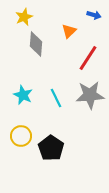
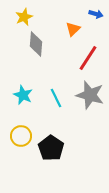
blue arrow: moved 2 px right, 1 px up
orange triangle: moved 4 px right, 2 px up
gray star: rotated 20 degrees clockwise
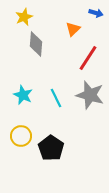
blue arrow: moved 1 px up
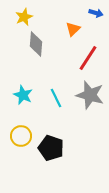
black pentagon: rotated 15 degrees counterclockwise
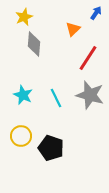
blue arrow: rotated 72 degrees counterclockwise
gray diamond: moved 2 px left
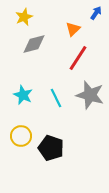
gray diamond: rotated 70 degrees clockwise
red line: moved 10 px left
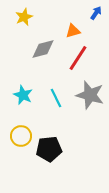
orange triangle: moved 2 px down; rotated 28 degrees clockwise
gray diamond: moved 9 px right, 5 px down
black pentagon: moved 2 px left, 1 px down; rotated 25 degrees counterclockwise
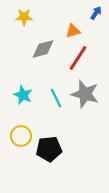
yellow star: rotated 24 degrees clockwise
gray star: moved 5 px left, 1 px up
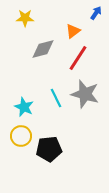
yellow star: moved 1 px right, 1 px down
orange triangle: rotated 21 degrees counterclockwise
cyan star: moved 1 px right, 12 px down
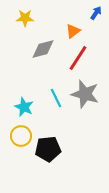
black pentagon: moved 1 px left
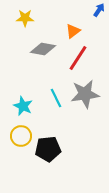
blue arrow: moved 3 px right, 3 px up
gray diamond: rotated 25 degrees clockwise
gray star: rotated 24 degrees counterclockwise
cyan star: moved 1 px left, 1 px up
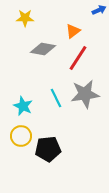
blue arrow: rotated 32 degrees clockwise
